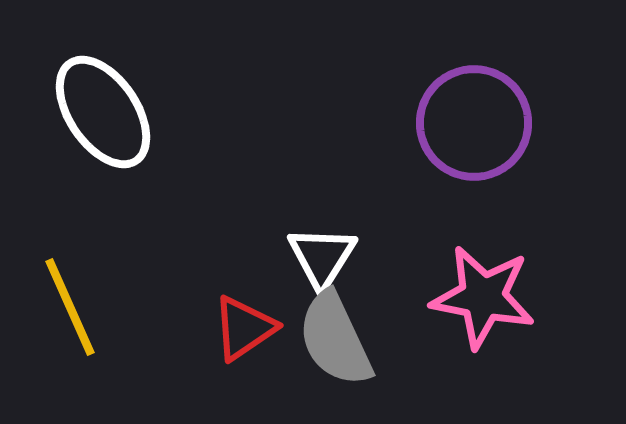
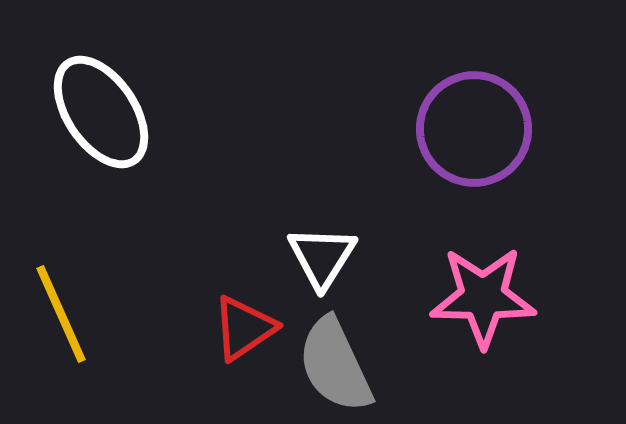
white ellipse: moved 2 px left
purple circle: moved 6 px down
pink star: rotated 10 degrees counterclockwise
yellow line: moved 9 px left, 7 px down
gray semicircle: moved 26 px down
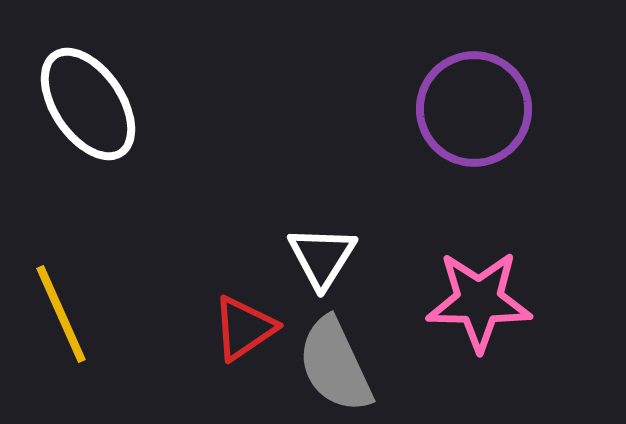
white ellipse: moved 13 px left, 8 px up
purple circle: moved 20 px up
pink star: moved 4 px left, 4 px down
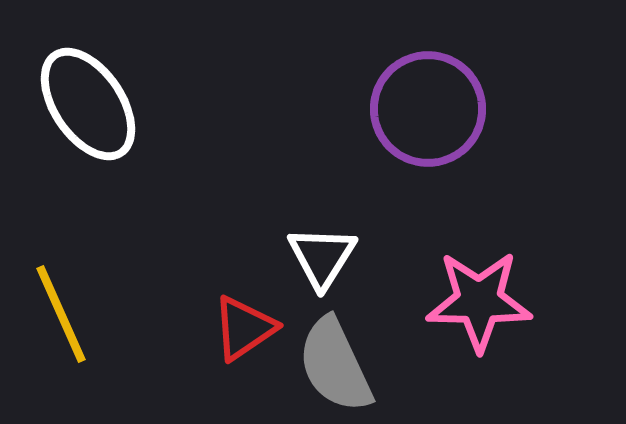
purple circle: moved 46 px left
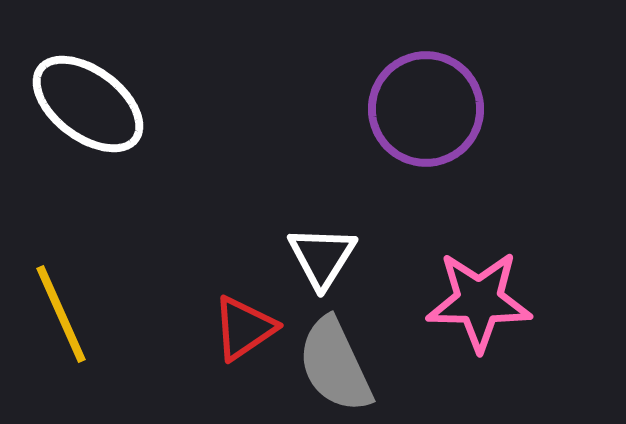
white ellipse: rotated 19 degrees counterclockwise
purple circle: moved 2 px left
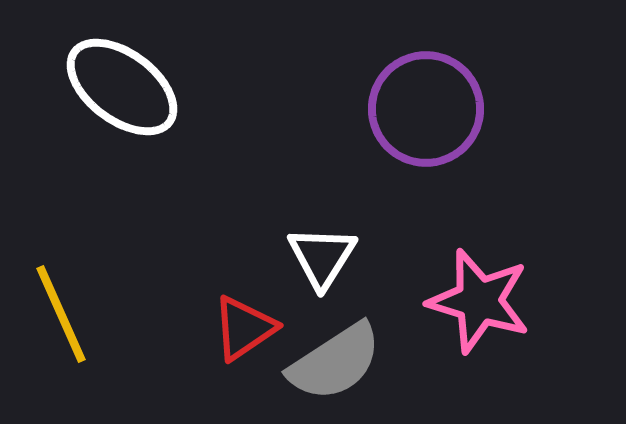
white ellipse: moved 34 px right, 17 px up
pink star: rotated 16 degrees clockwise
gray semicircle: moved 3 px up; rotated 98 degrees counterclockwise
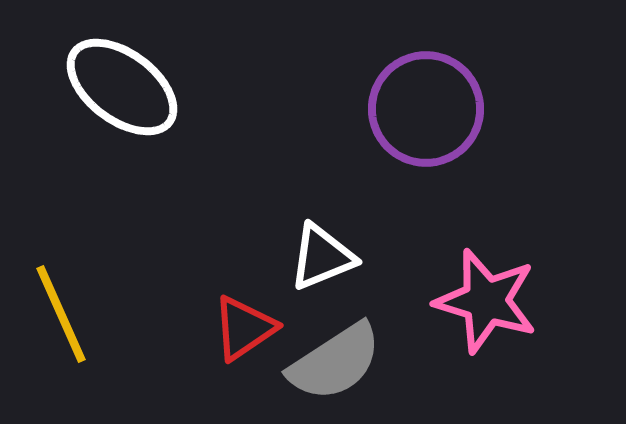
white triangle: rotated 36 degrees clockwise
pink star: moved 7 px right
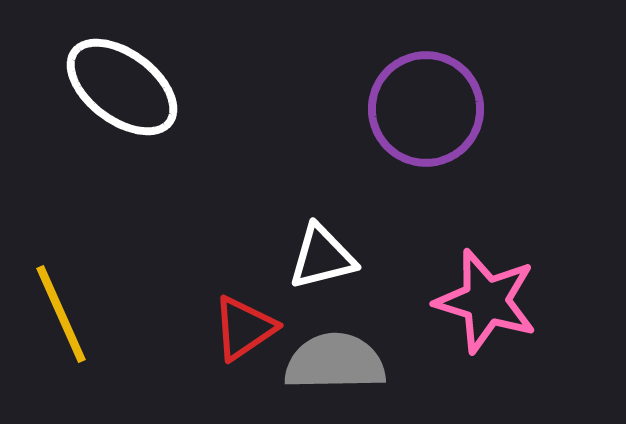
white triangle: rotated 8 degrees clockwise
gray semicircle: rotated 148 degrees counterclockwise
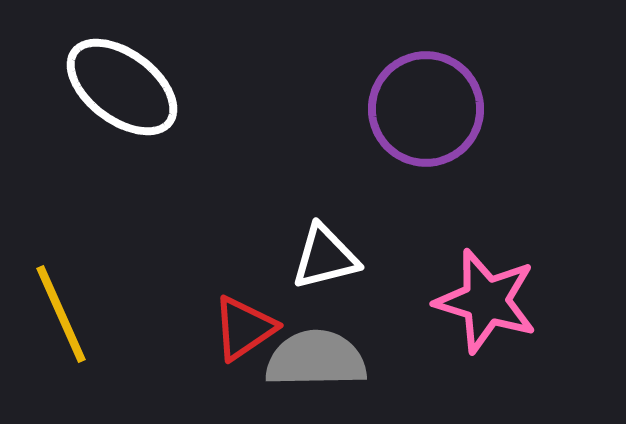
white triangle: moved 3 px right
gray semicircle: moved 19 px left, 3 px up
